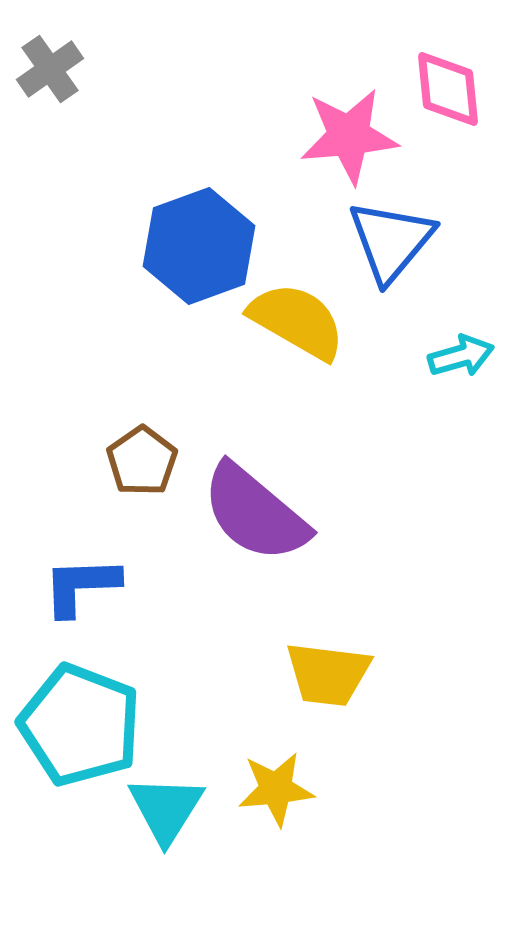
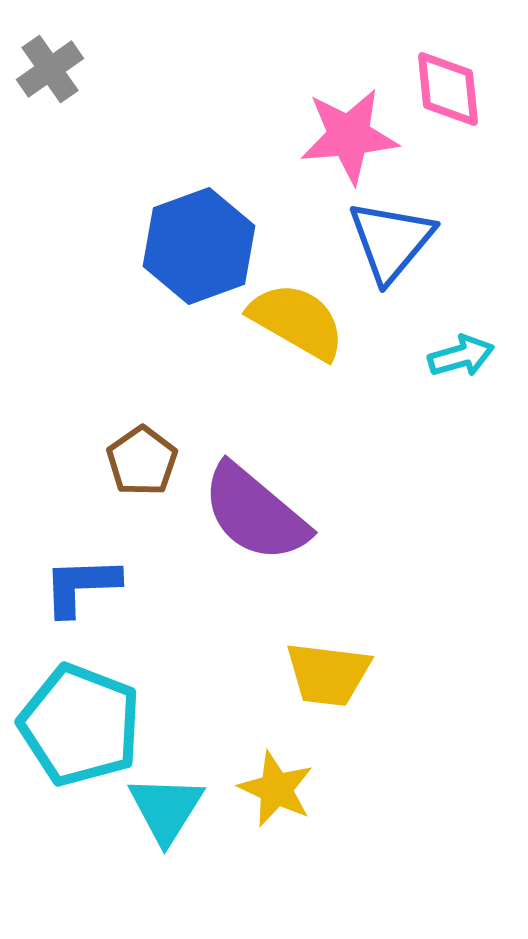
yellow star: rotated 30 degrees clockwise
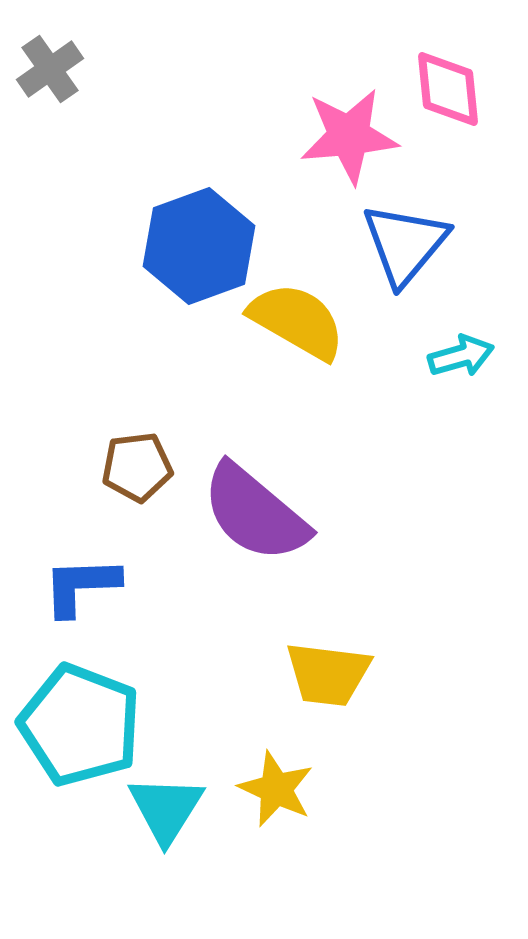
blue triangle: moved 14 px right, 3 px down
brown pentagon: moved 5 px left, 6 px down; rotated 28 degrees clockwise
